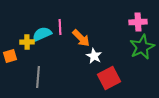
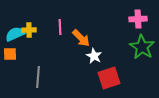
pink cross: moved 3 px up
cyan semicircle: moved 27 px left
yellow cross: moved 2 px right, 12 px up
green star: rotated 15 degrees counterclockwise
orange square: moved 2 px up; rotated 16 degrees clockwise
red square: rotated 10 degrees clockwise
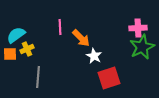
pink cross: moved 9 px down
yellow cross: moved 2 px left, 19 px down; rotated 24 degrees counterclockwise
cyan semicircle: moved 1 px right, 1 px down; rotated 12 degrees counterclockwise
green star: rotated 15 degrees clockwise
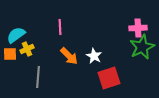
orange arrow: moved 12 px left, 18 px down
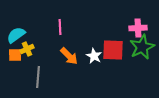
orange square: moved 5 px right, 1 px down
red square: moved 4 px right, 28 px up; rotated 20 degrees clockwise
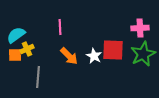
pink cross: moved 2 px right
green star: moved 1 px right, 7 px down
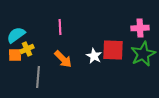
orange arrow: moved 6 px left, 3 px down
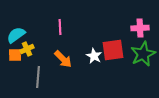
red square: rotated 10 degrees counterclockwise
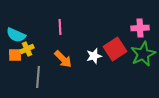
cyan semicircle: rotated 120 degrees counterclockwise
red square: moved 2 px right, 1 px up; rotated 25 degrees counterclockwise
white star: rotated 28 degrees clockwise
